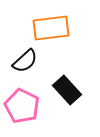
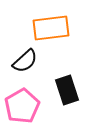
black rectangle: rotated 24 degrees clockwise
pink pentagon: rotated 16 degrees clockwise
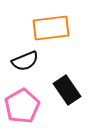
black semicircle: rotated 20 degrees clockwise
black rectangle: rotated 16 degrees counterclockwise
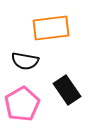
black semicircle: rotated 32 degrees clockwise
pink pentagon: moved 2 px up
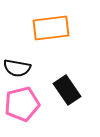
black semicircle: moved 8 px left, 7 px down
pink pentagon: rotated 16 degrees clockwise
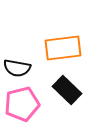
orange rectangle: moved 12 px right, 20 px down
black rectangle: rotated 12 degrees counterclockwise
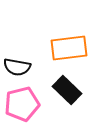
orange rectangle: moved 6 px right
black semicircle: moved 1 px up
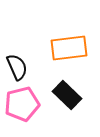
black semicircle: rotated 124 degrees counterclockwise
black rectangle: moved 5 px down
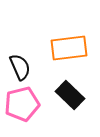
black semicircle: moved 3 px right
black rectangle: moved 3 px right
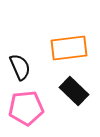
black rectangle: moved 4 px right, 4 px up
pink pentagon: moved 4 px right, 4 px down; rotated 8 degrees clockwise
